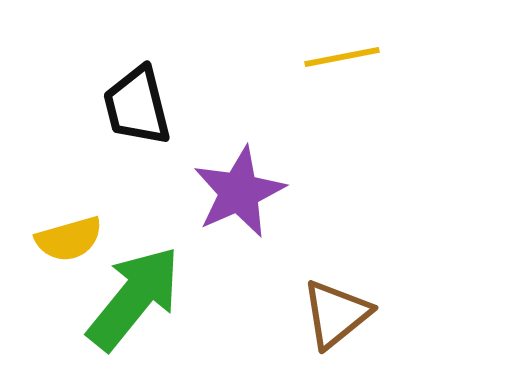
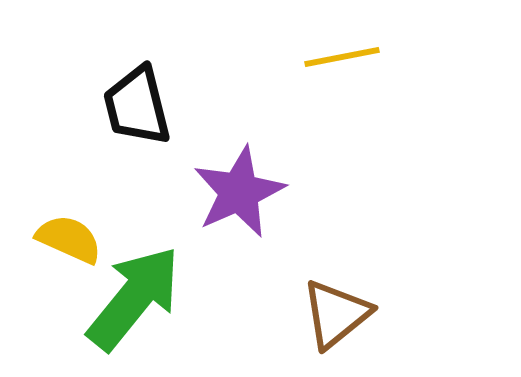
yellow semicircle: rotated 140 degrees counterclockwise
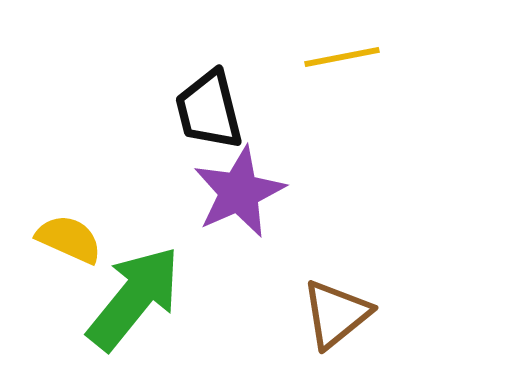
black trapezoid: moved 72 px right, 4 px down
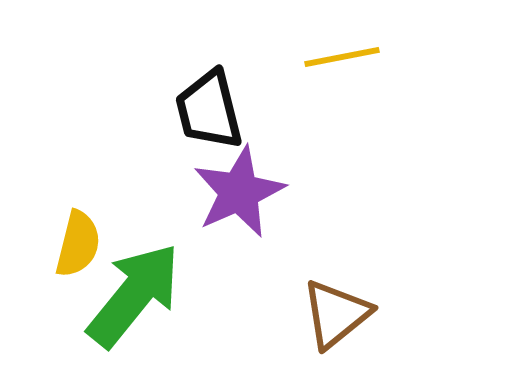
yellow semicircle: moved 9 px right, 5 px down; rotated 80 degrees clockwise
green arrow: moved 3 px up
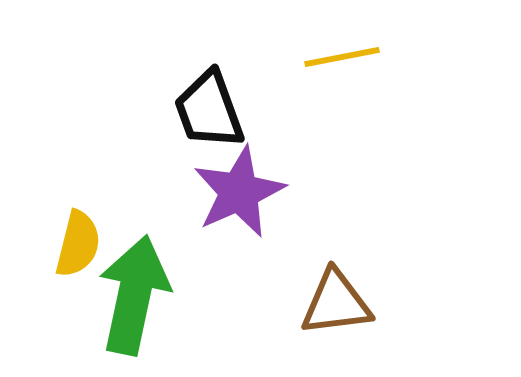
black trapezoid: rotated 6 degrees counterclockwise
green arrow: rotated 27 degrees counterclockwise
brown triangle: moved 11 px up; rotated 32 degrees clockwise
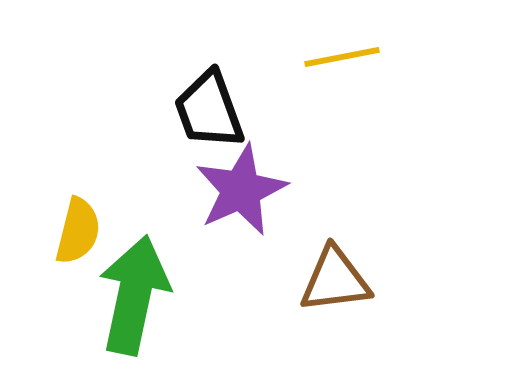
purple star: moved 2 px right, 2 px up
yellow semicircle: moved 13 px up
brown triangle: moved 1 px left, 23 px up
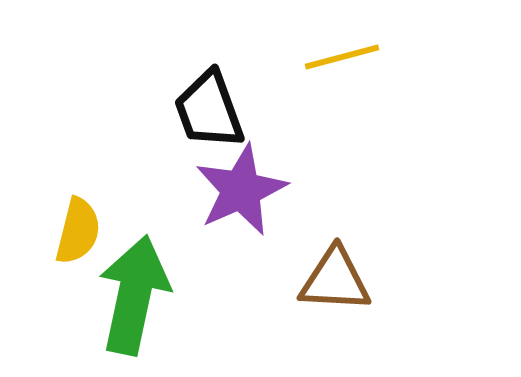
yellow line: rotated 4 degrees counterclockwise
brown triangle: rotated 10 degrees clockwise
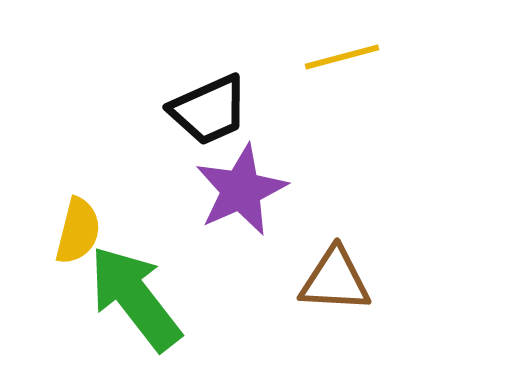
black trapezoid: rotated 94 degrees counterclockwise
green arrow: moved 1 px right, 3 px down; rotated 50 degrees counterclockwise
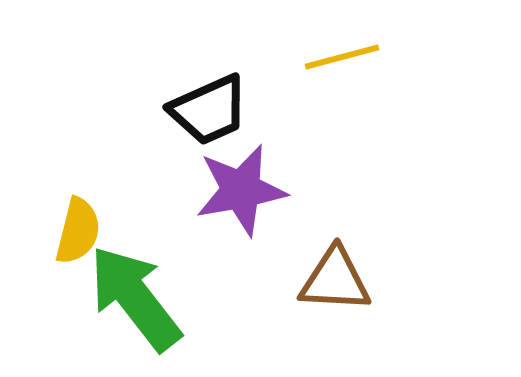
purple star: rotated 14 degrees clockwise
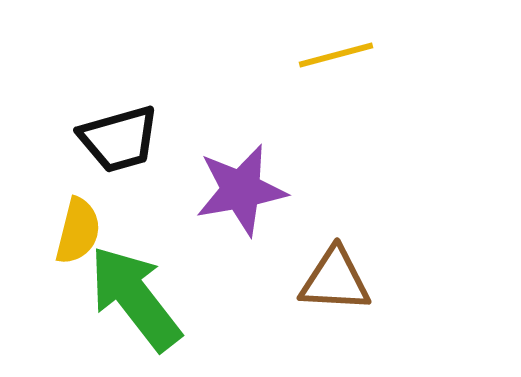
yellow line: moved 6 px left, 2 px up
black trapezoid: moved 90 px left, 29 px down; rotated 8 degrees clockwise
